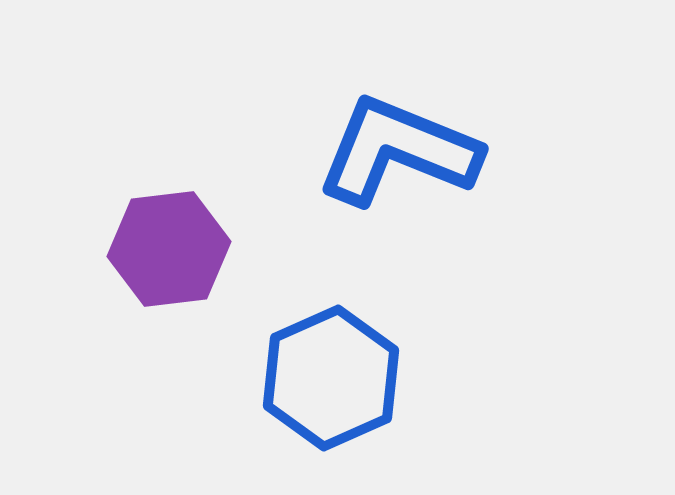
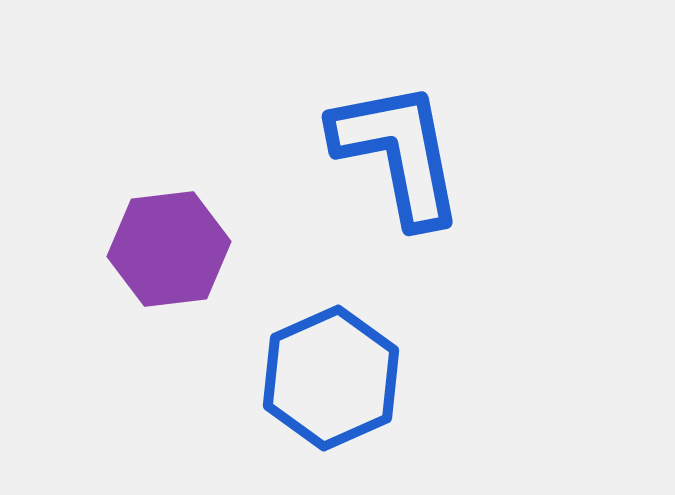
blue L-shape: moved 2 px down; rotated 57 degrees clockwise
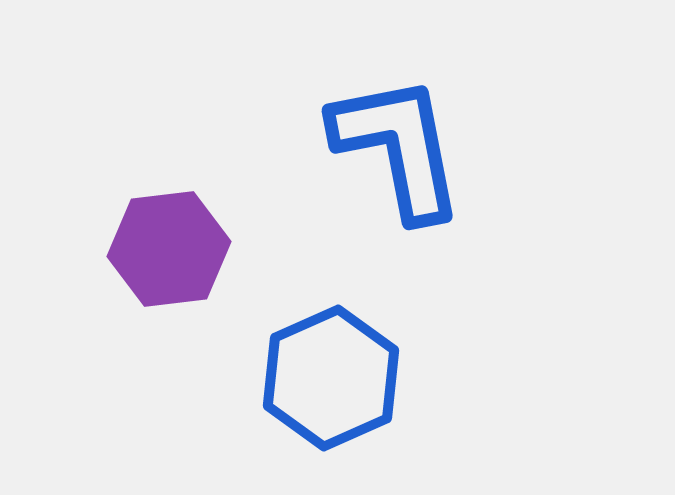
blue L-shape: moved 6 px up
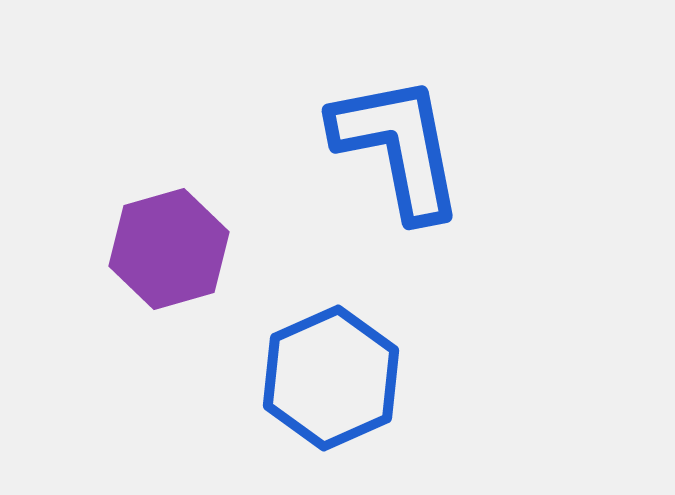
purple hexagon: rotated 9 degrees counterclockwise
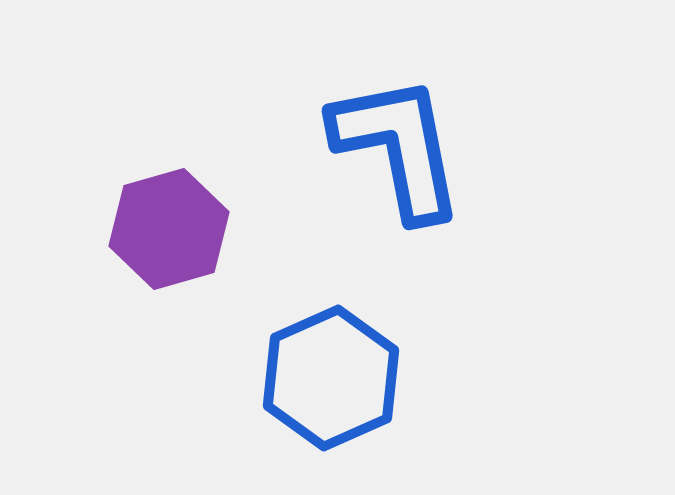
purple hexagon: moved 20 px up
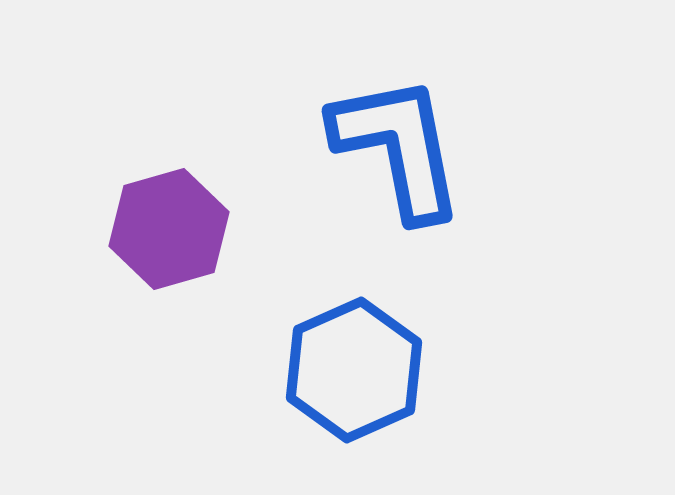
blue hexagon: moved 23 px right, 8 px up
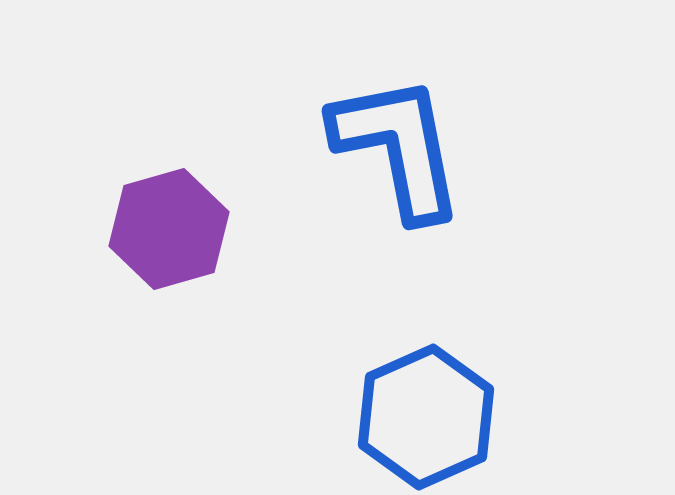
blue hexagon: moved 72 px right, 47 px down
